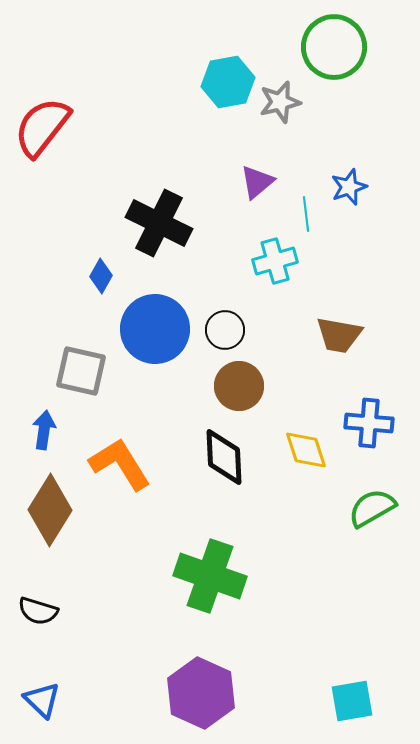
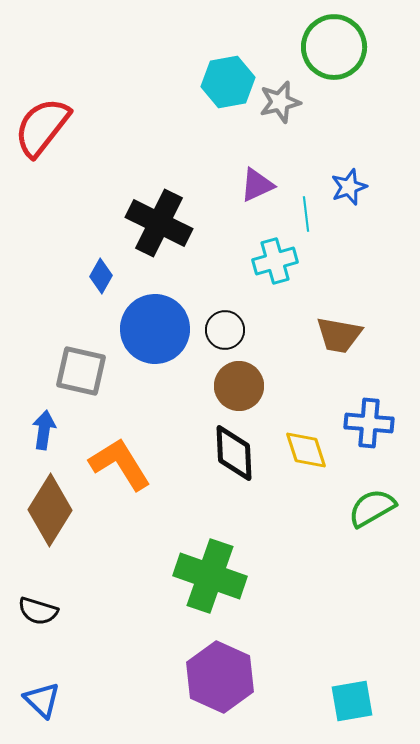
purple triangle: moved 3 px down; rotated 15 degrees clockwise
black diamond: moved 10 px right, 4 px up
purple hexagon: moved 19 px right, 16 px up
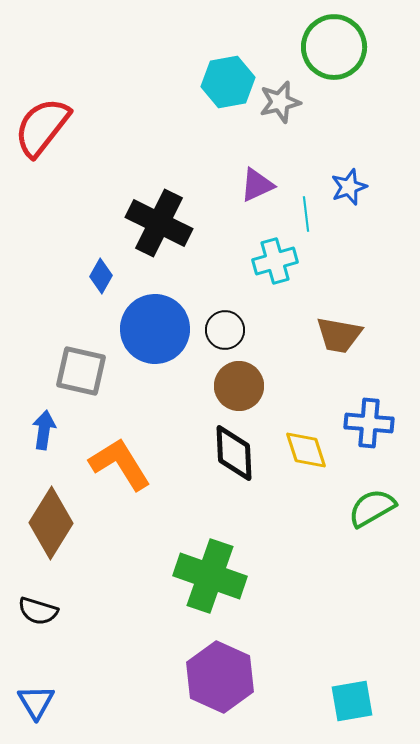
brown diamond: moved 1 px right, 13 px down
blue triangle: moved 6 px left, 2 px down; rotated 15 degrees clockwise
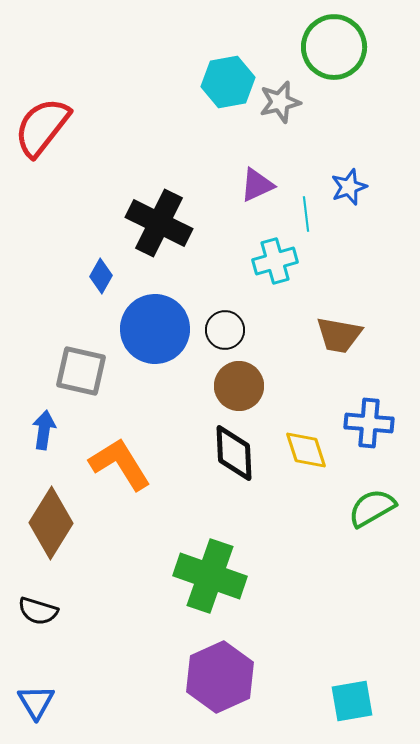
purple hexagon: rotated 12 degrees clockwise
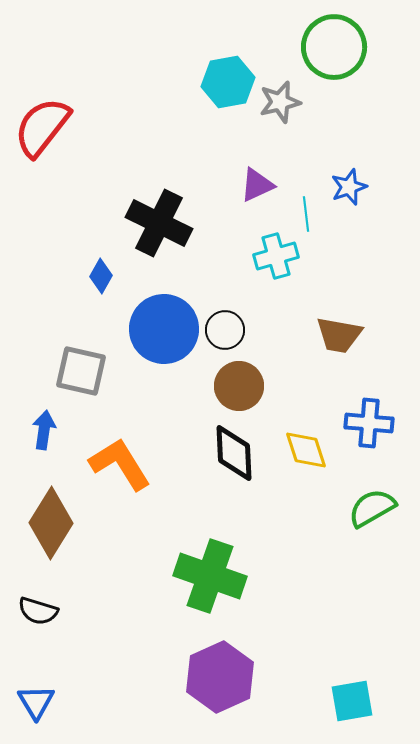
cyan cross: moved 1 px right, 5 px up
blue circle: moved 9 px right
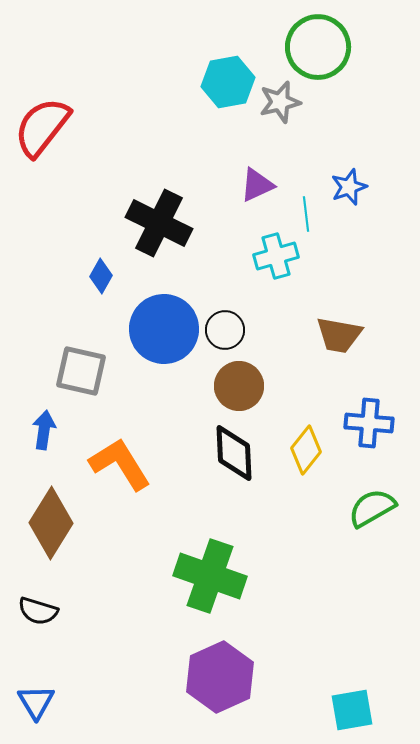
green circle: moved 16 px left
yellow diamond: rotated 57 degrees clockwise
cyan square: moved 9 px down
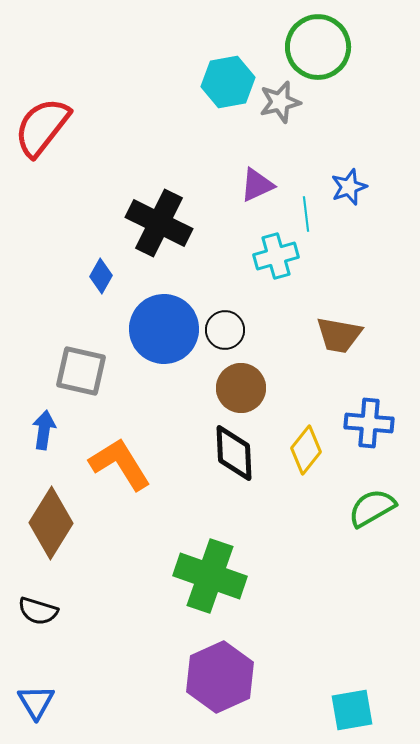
brown circle: moved 2 px right, 2 px down
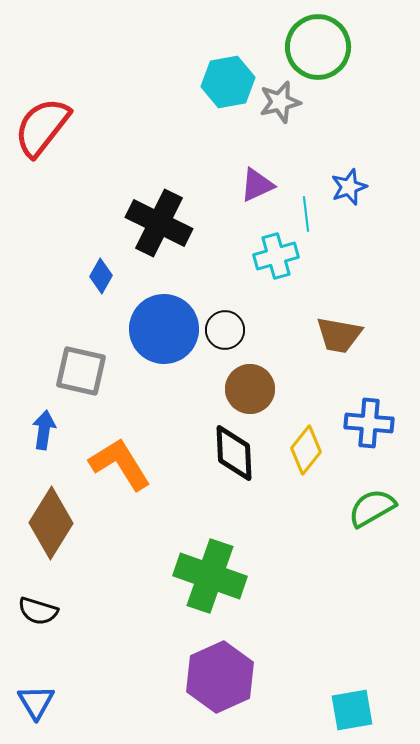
brown circle: moved 9 px right, 1 px down
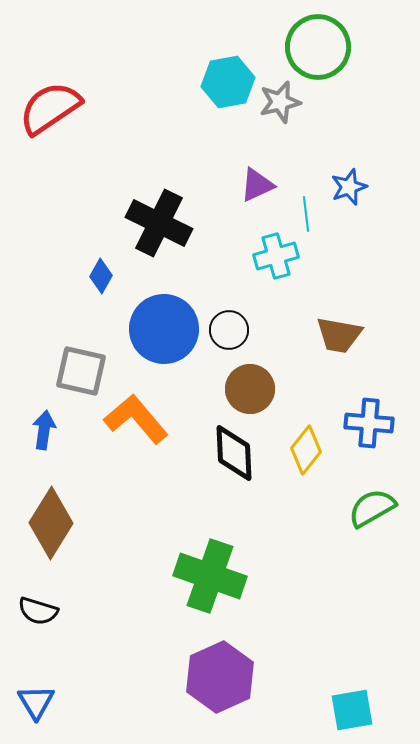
red semicircle: moved 8 px right, 19 px up; rotated 18 degrees clockwise
black circle: moved 4 px right
orange L-shape: moved 16 px right, 45 px up; rotated 8 degrees counterclockwise
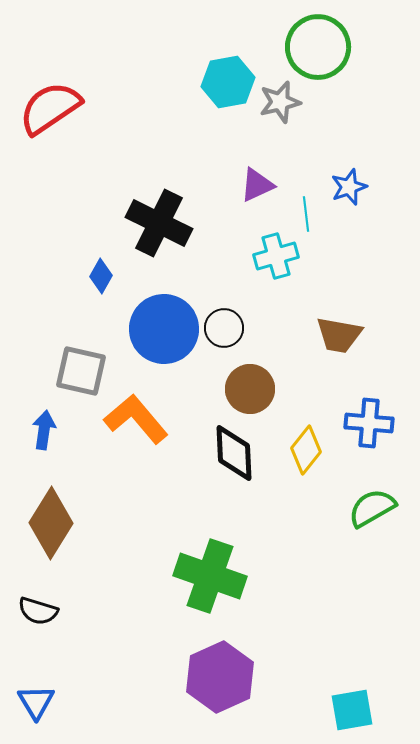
black circle: moved 5 px left, 2 px up
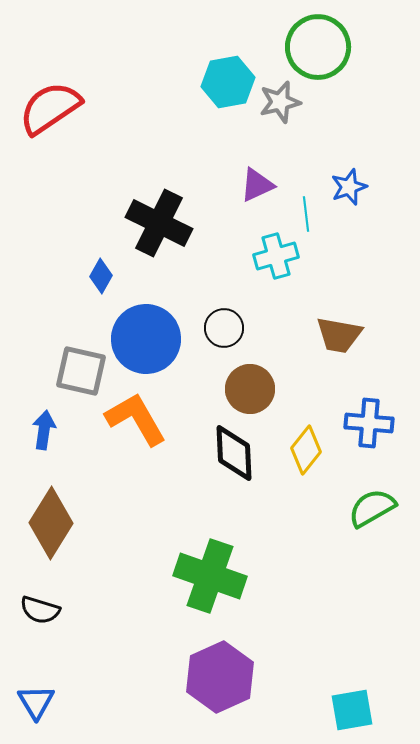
blue circle: moved 18 px left, 10 px down
orange L-shape: rotated 10 degrees clockwise
black semicircle: moved 2 px right, 1 px up
